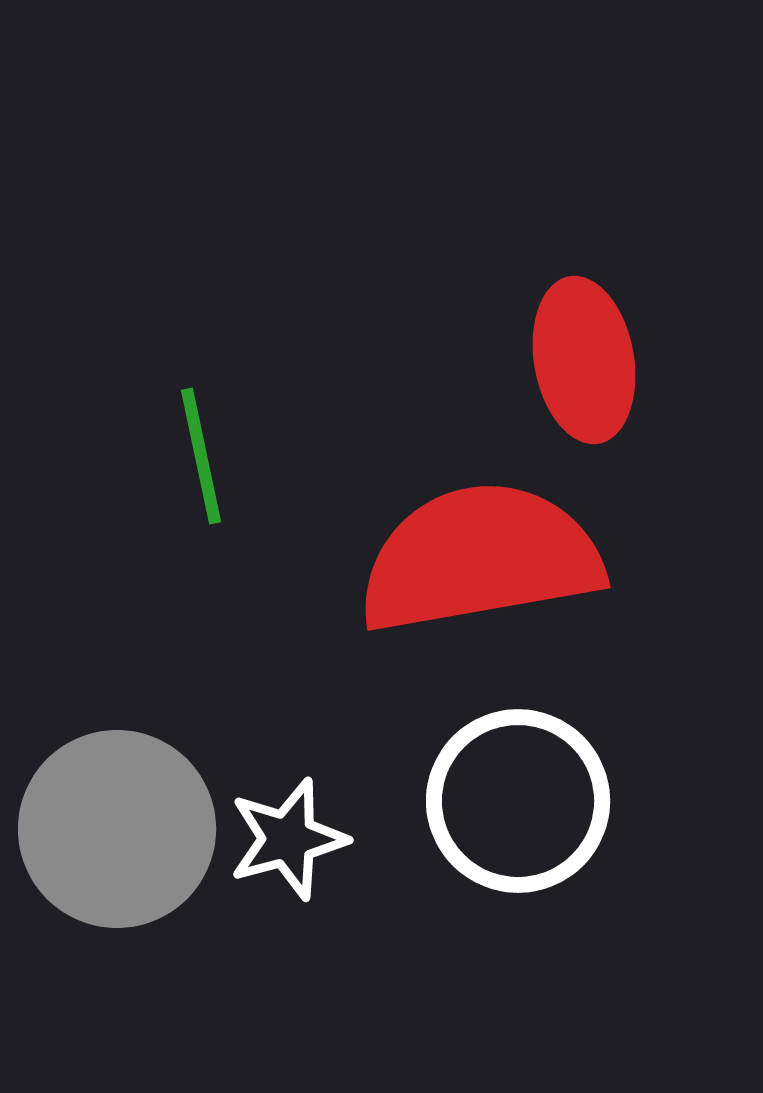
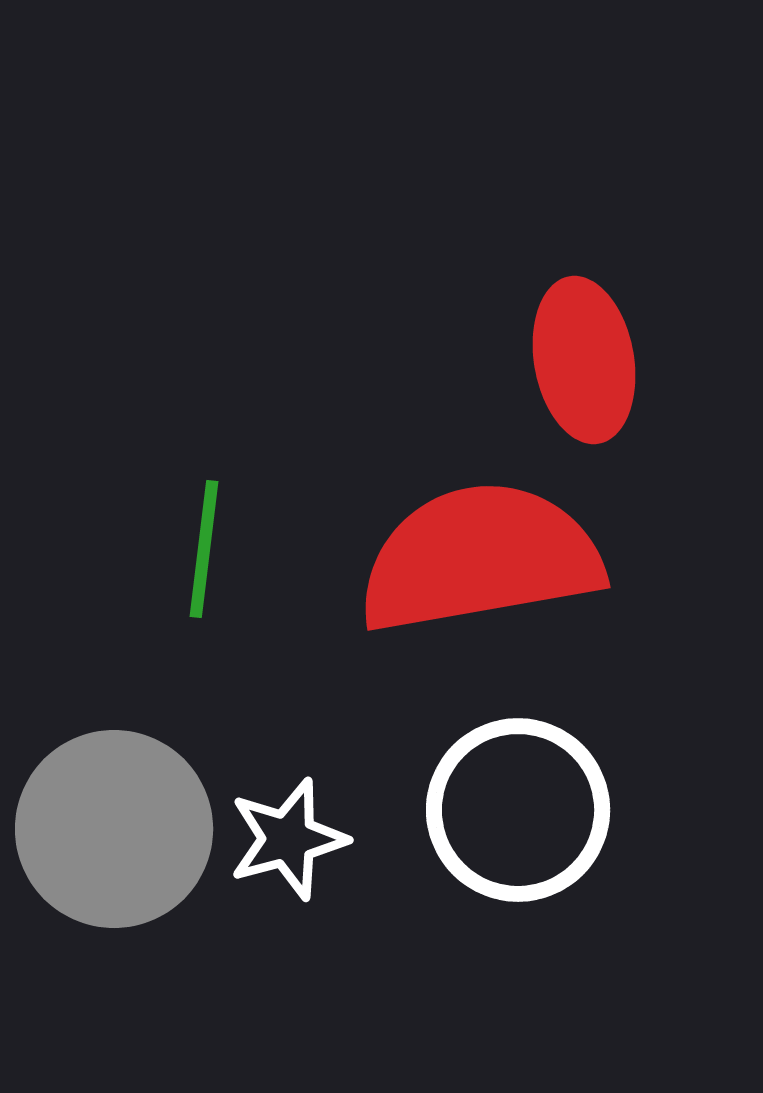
green line: moved 3 px right, 93 px down; rotated 19 degrees clockwise
white circle: moved 9 px down
gray circle: moved 3 px left
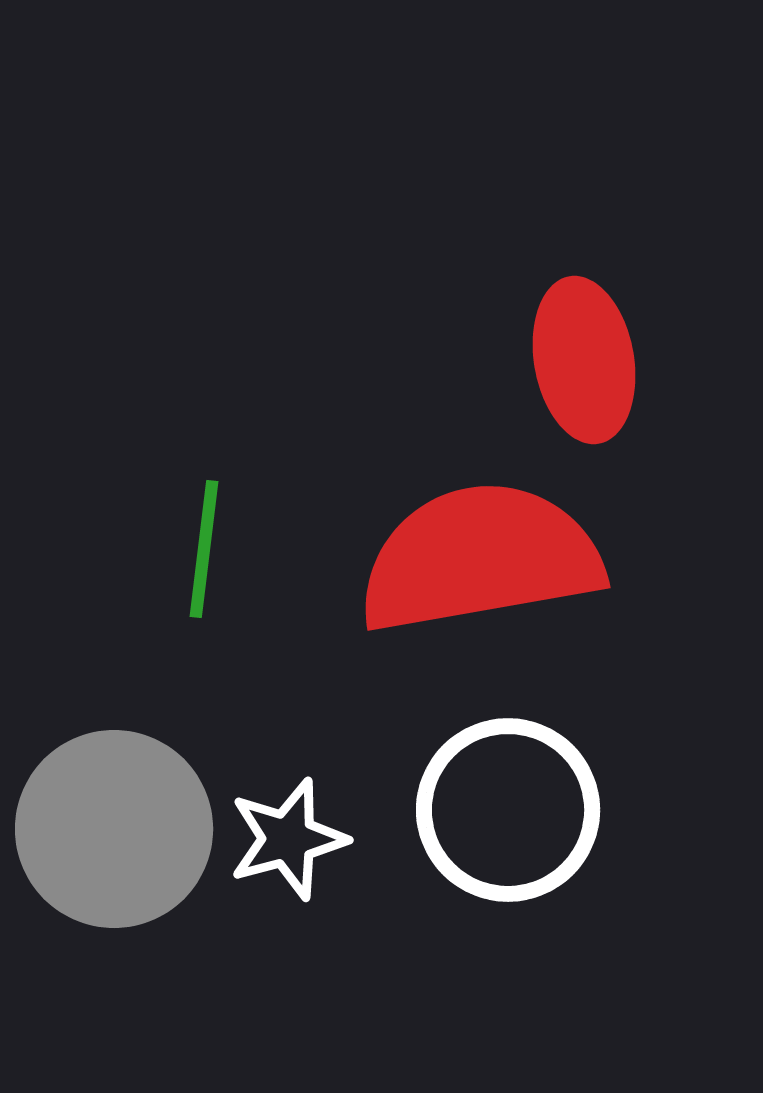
white circle: moved 10 px left
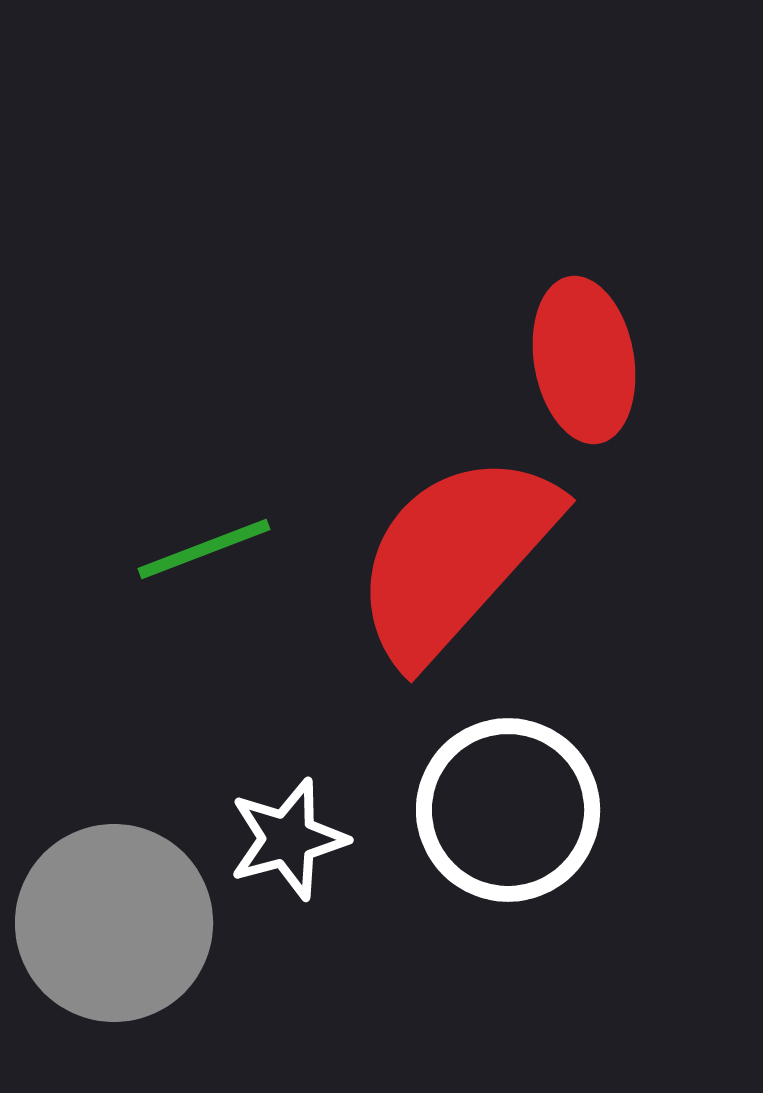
green line: rotated 62 degrees clockwise
red semicircle: moved 25 px left, 1 px up; rotated 38 degrees counterclockwise
gray circle: moved 94 px down
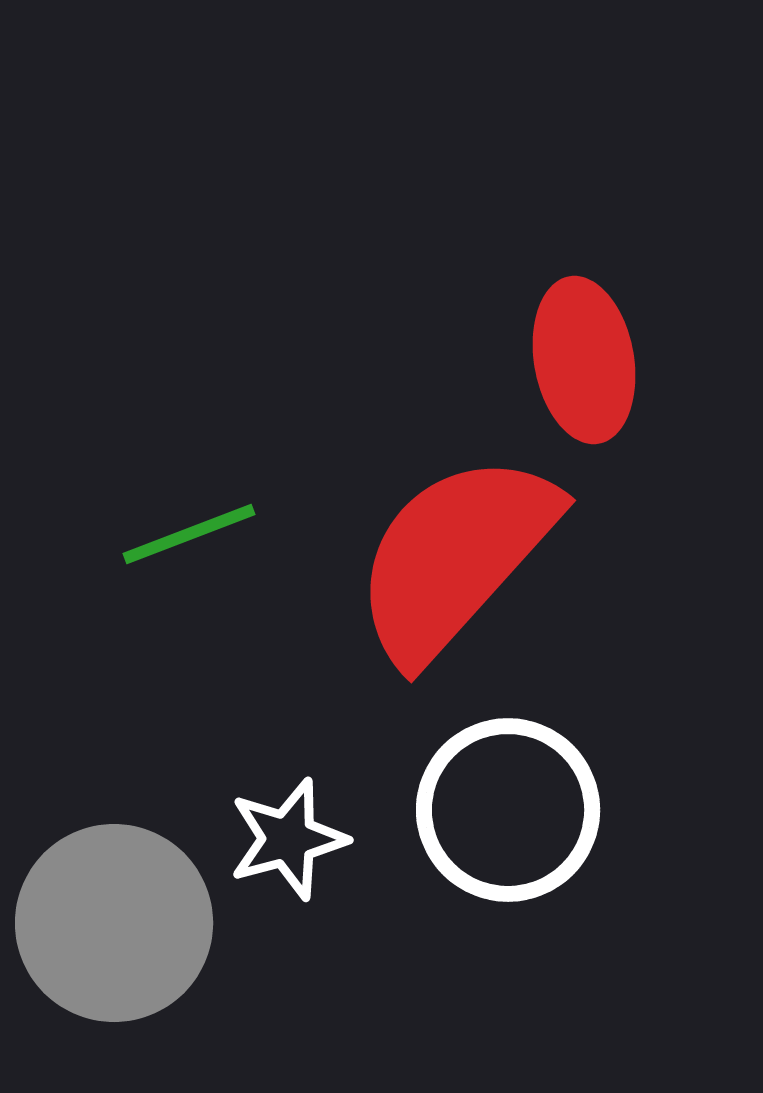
green line: moved 15 px left, 15 px up
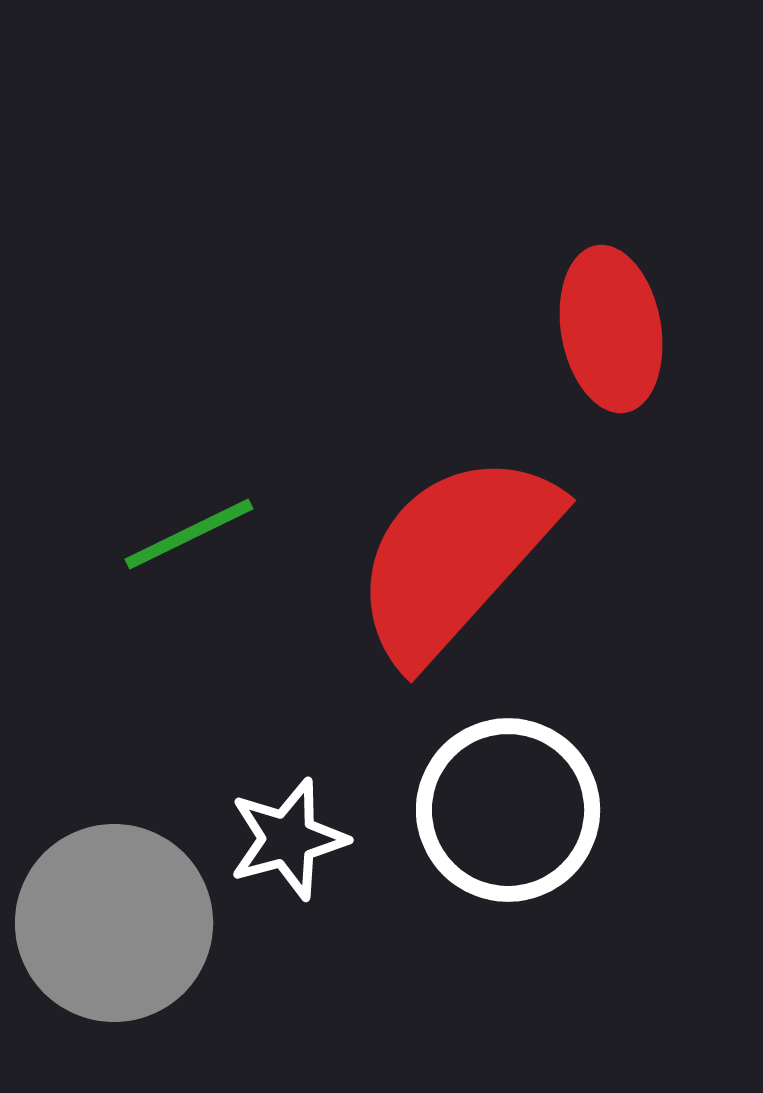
red ellipse: moved 27 px right, 31 px up
green line: rotated 5 degrees counterclockwise
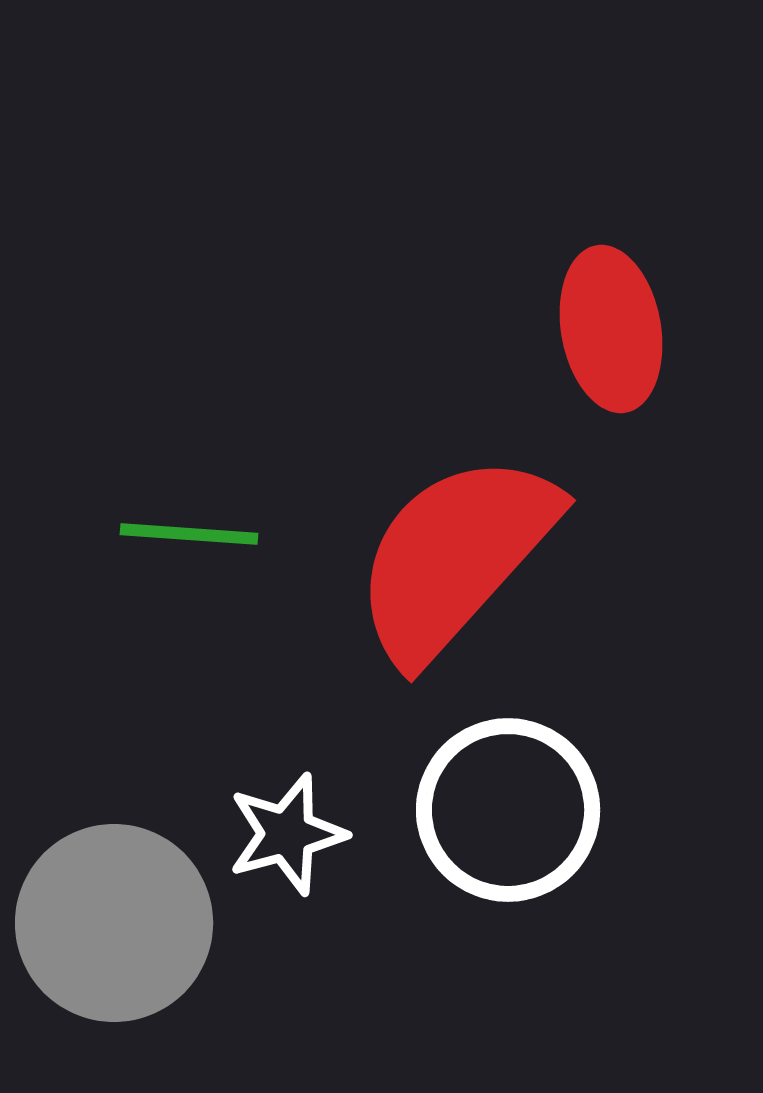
green line: rotated 30 degrees clockwise
white star: moved 1 px left, 5 px up
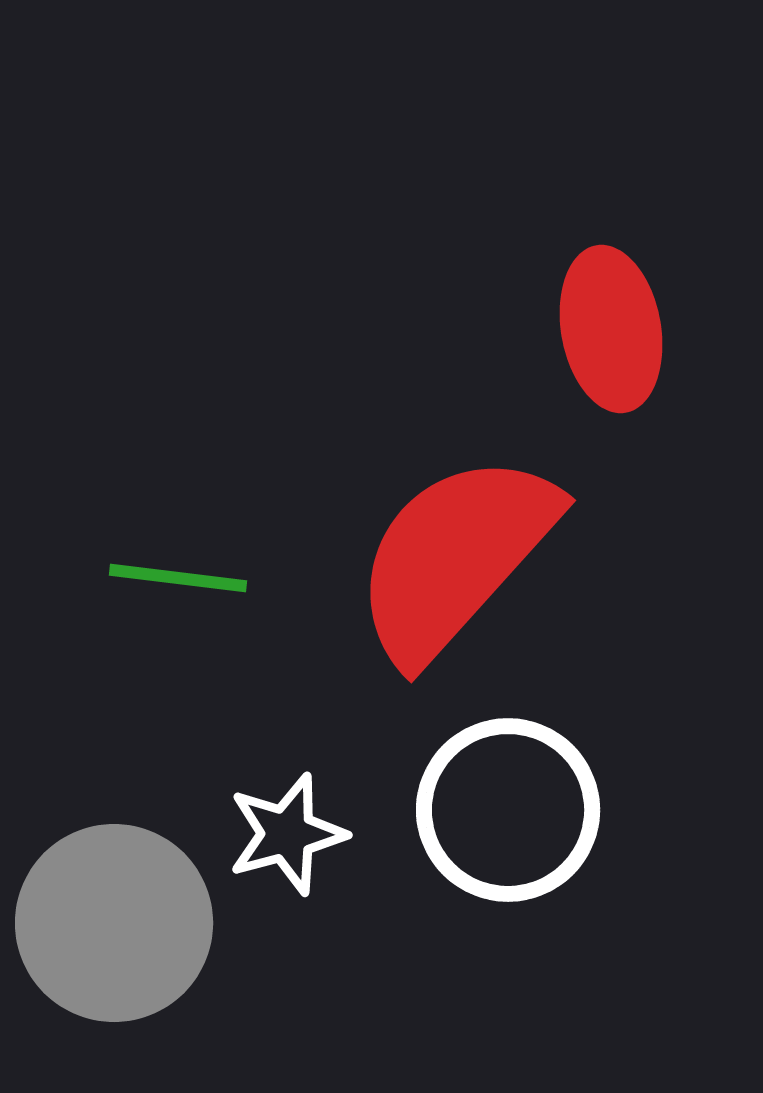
green line: moved 11 px left, 44 px down; rotated 3 degrees clockwise
